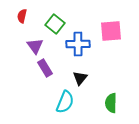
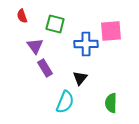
red semicircle: rotated 32 degrees counterclockwise
green square: rotated 24 degrees counterclockwise
blue cross: moved 8 px right
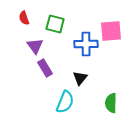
red semicircle: moved 2 px right, 2 px down
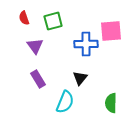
green square: moved 2 px left, 3 px up; rotated 30 degrees counterclockwise
purple rectangle: moved 7 px left, 11 px down
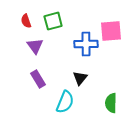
red semicircle: moved 2 px right, 3 px down
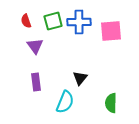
blue cross: moved 7 px left, 22 px up
purple rectangle: moved 2 px left, 3 px down; rotated 24 degrees clockwise
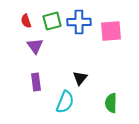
green square: moved 1 px left
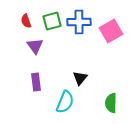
pink square: rotated 25 degrees counterclockwise
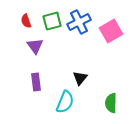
blue cross: rotated 25 degrees counterclockwise
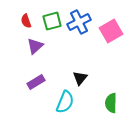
purple triangle: rotated 24 degrees clockwise
purple rectangle: rotated 66 degrees clockwise
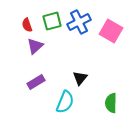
red semicircle: moved 1 px right, 4 px down
pink square: rotated 30 degrees counterclockwise
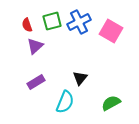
green semicircle: rotated 60 degrees clockwise
